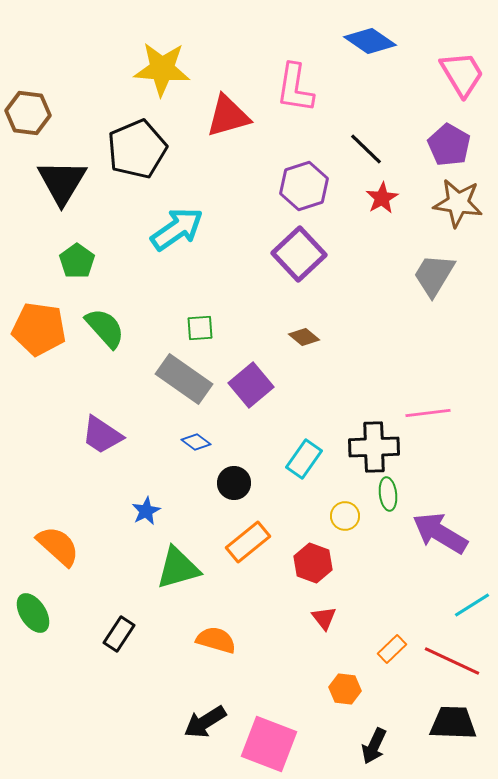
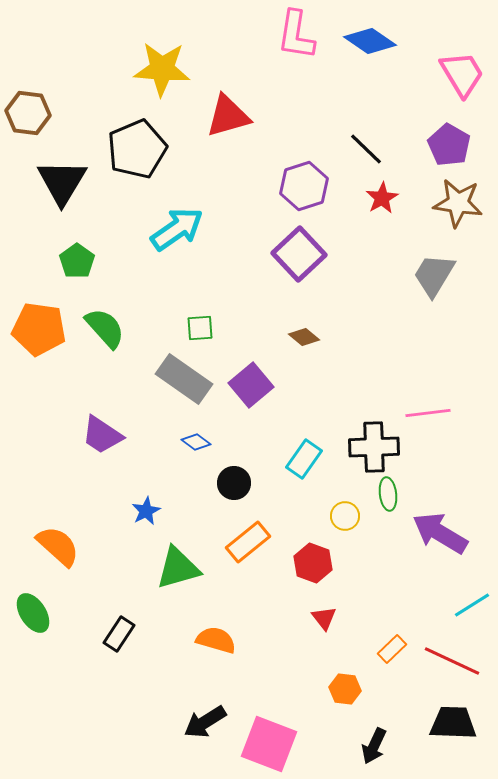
pink L-shape at (295, 88): moved 1 px right, 53 px up
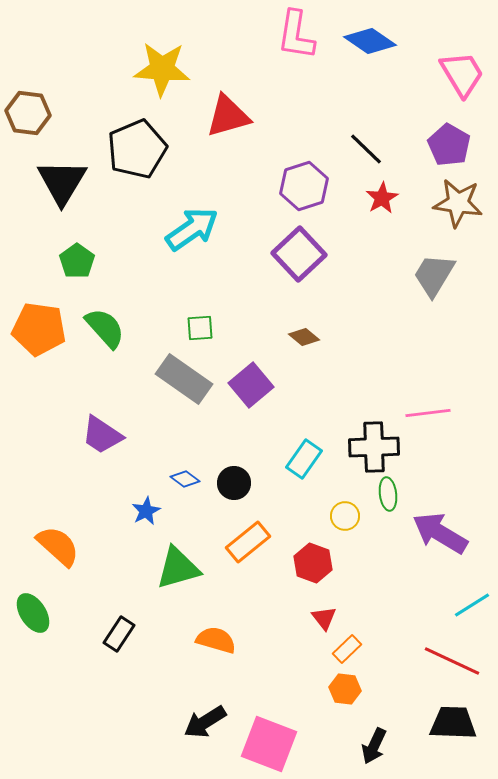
cyan arrow at (177, 229): moved 15 px right
blue diamond at (196, 442): moved 11 px left, 37 px down
orange rectangle at (392, 649): moved 45 px left
